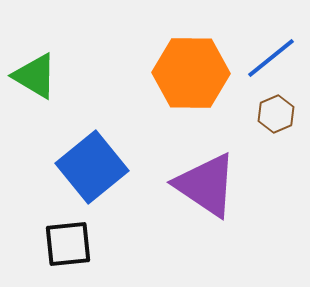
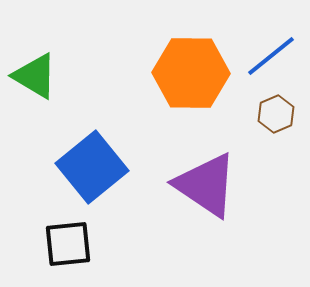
blue line: moved 2 px up
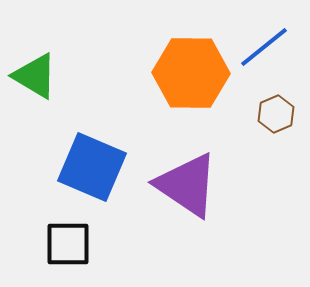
blue line: moved 7 px left, 9 px up
blue square: rotated 28 degrees counterclockwise
purple triangle: moved 19 px left
black square: rotated 6 degrees clockwise
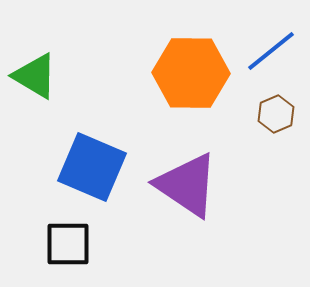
blue line: moved 7 px right, 4 px down
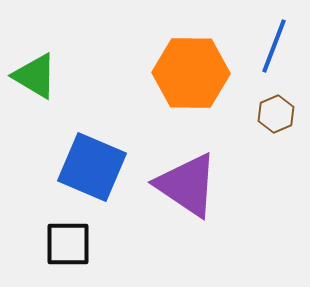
blue line: moved 3 px right, 5 px up; rotated 30 degrees counterclockwise
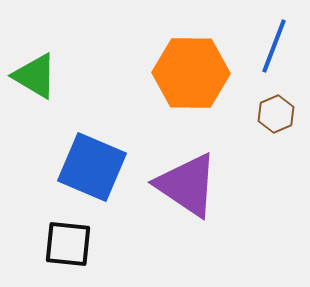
black square: rotated 6 degrees clockwise
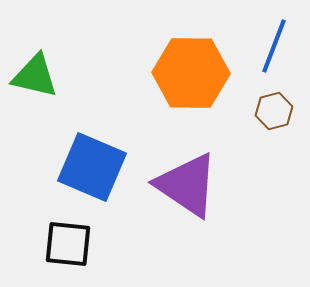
green triangle: rotated 18 degrees counterclockwise
brown hexagon: moved 2 px left, 3 px up; rotated 9 degrees clockwise
